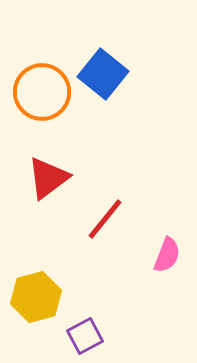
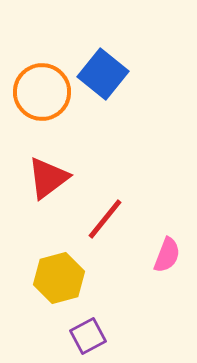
yellow hexagon: moved 23 px right, 19 px up
purple square: moved 3 px right
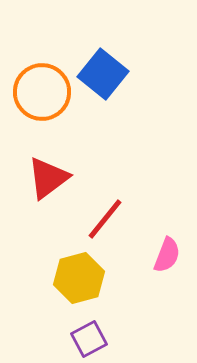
yellow hexagon: moved 20 px right
purple square: moved 1 px right, 3 px down
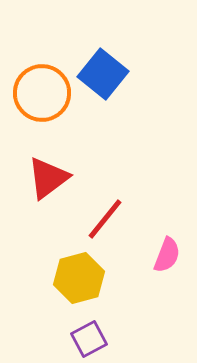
orange circle: moved 1 px down
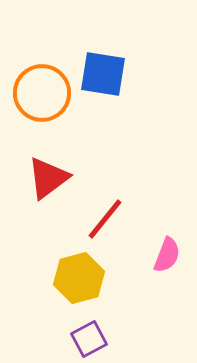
blue square: rotated 30 degrees counterclockwise
